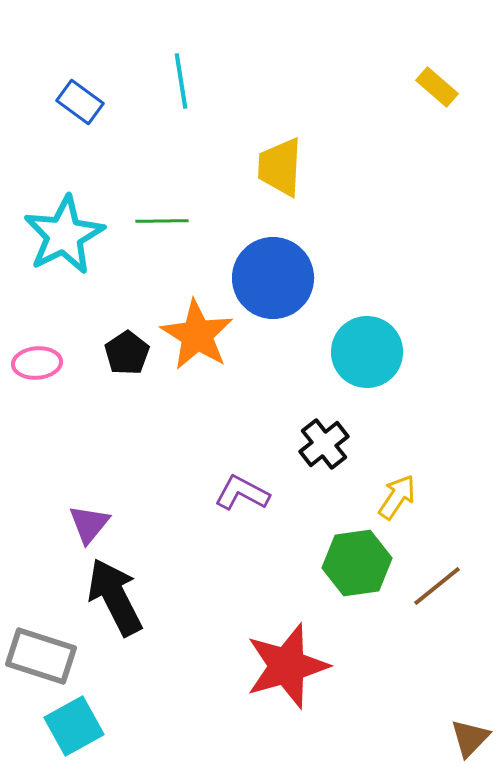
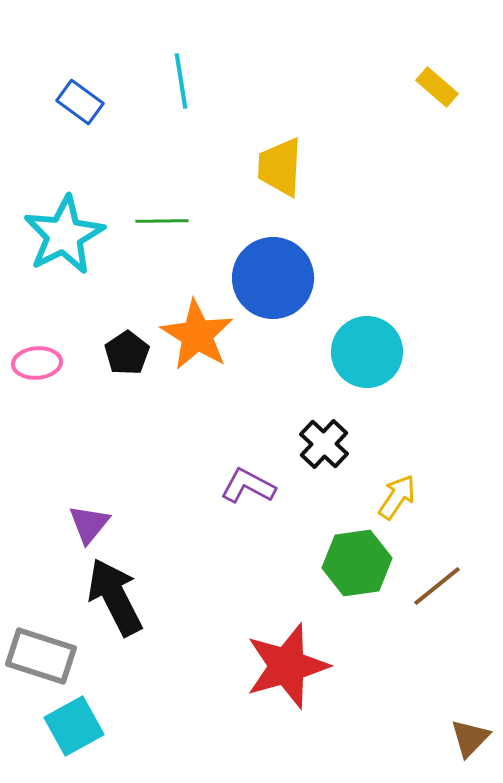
black cross: rotated 9 degrees counterclockwise
purple L-shape: moved 6 px right, 7 px up
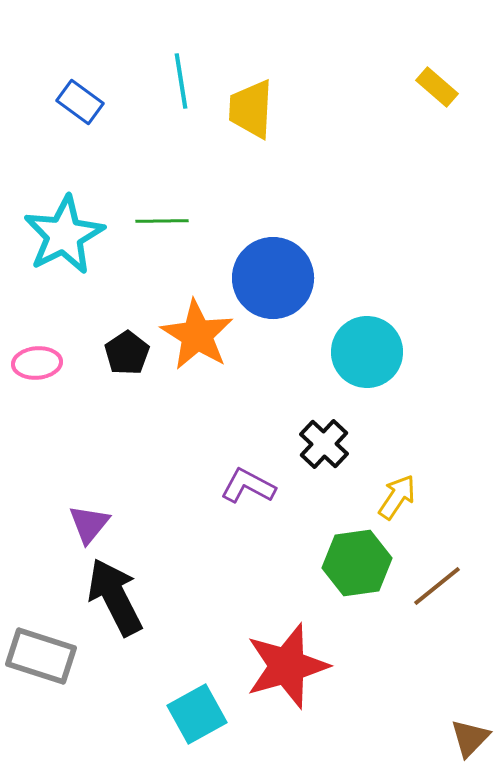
yellow trapezoid: moved 29 px left, 58 px up
cyan square: moved 123 px right, 12 px up
